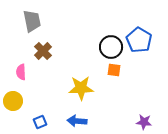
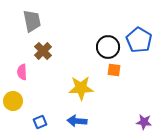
black circle: moved 3 px left
pink semicircle: moved 1 px right
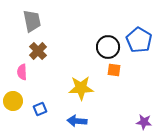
brown cross: moved 5 px left
blue square: moved 13 px up
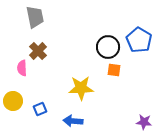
gray trapezoid: moved 3 px right, 4 px up
pink semicircle: moved 4 px up
blue arrow: moved 4 px left
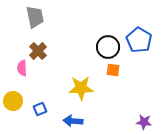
orange square: moved 1 px left
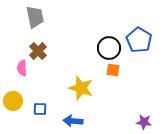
black circle: moved 1 px right, 1 px down
yellow star: rotated 20 degrees clockwise
blue square: rotated 24 degrees clockwise
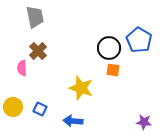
yellow circle: moved 6 px down
blue square: rotated 24 degrees clockwise
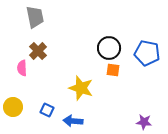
blue pentagon: moved 8 px right, 13 px down; rotated 20 degrees counterclockwise
blue square: moved 7 px right, 1 px down
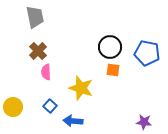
black circle: moved 1 px right, 1 px up
pink semicircle: moved 24 px right, 4 px down
blue square: moved 3 px right, 4 px up; rotated 16 degrees clockwise
